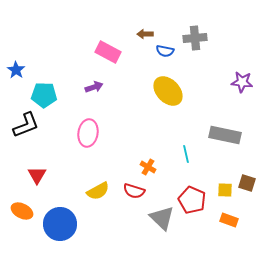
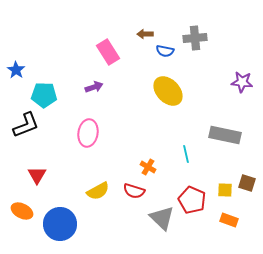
pink rectangle: rotated 30 degrees clockwise
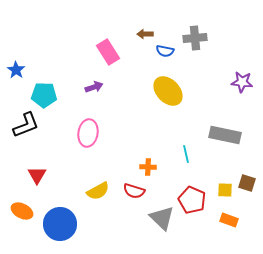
orange cross: rotated 28 degrees counterclockwise
